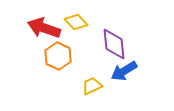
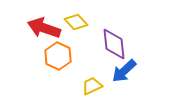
blue arrow: rotated 12 degrees counterclockwise
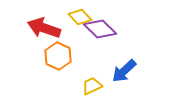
yellow diamond: moved 4 px right, 5 px up
purple diamond: moved 14 px left, 15 px up; rotated 40 degrees counterclockwise
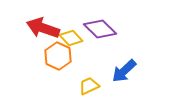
yellow diamond: moved 9 px left, 21 px down
red arrow: moved 1 px left
yellow trapezoid: moved 3 px left
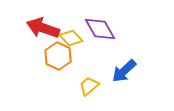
purple diamond: rotated 16 degrees clockwise
yellow trapezoid: rotated 15 degrees counterclockwise
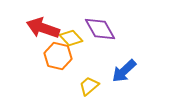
orange hexagon: rotated 12 degrees counterclockwise
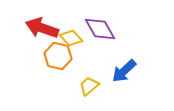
red arrow: moved 1 px left
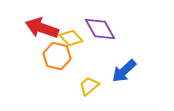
orange hexagon: moved 1 px left
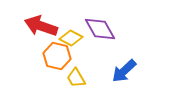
red arrow: moved 1 px left, 2 px up
yellow diamond: rotated 20 degrees counterclockwise
yellow trapezoid: moved 13 px left, 8 px up; rotated 80 degrees counterclockwise
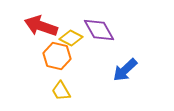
purple diamond: moved 1 px left, 1 px down
blue arrow: moved 1 px right, 1 px up
yellow trapezoid: moved 15 px left, 13 px down
